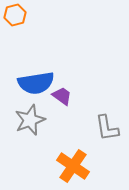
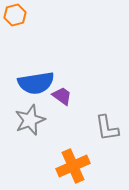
orange cross: rotated 32 degrees clockwise
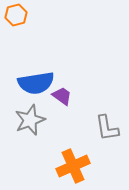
orange hexagon: moved 1 px right
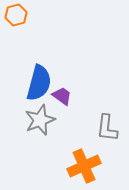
blue semicircle: moved 3 px right; rotated 66 degrees counterclockwise
gray star: moved 10 px right
gray L-shape: rotated 16 degrees clockwise
orange cross: moved 11 px right
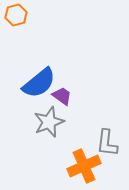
blue semicircle: rotated 36 degrees clockwise
gray star: moved 9 px right, 2 px down
gray L-shape: moved 15 px down
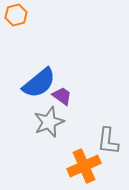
gray L-shape: moved 1 px right, 2 px up
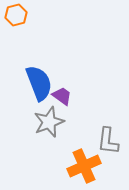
blue semicircle: rotated 72 degrees counterclockwise
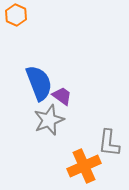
orange hexagon: rotated 20 degrees counterclockwise
gray star: moved 2 px up
gray L-shape: moved 1 px right, 2 px down
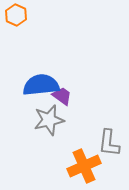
blue semicircle: moved 2 px right, 2 px down; rotated 75 degrees counterclockwise
gray star: rotated 8 degrees clockwise
